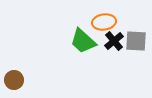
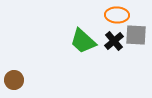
orange ellipse: moved 13 px right, 7 px up; rotated 10 degrees clockwise
gray square: moved 6 px up
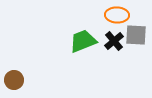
green trapezoid: rotated 116 degrees clockwise
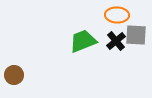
black cross: moved 2 px right
brown circle: moved 5 px up
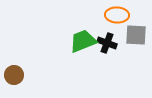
black cross: moved 9 px left, 2 px down; rotated 30 degrees counterclockwise
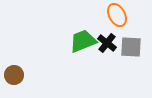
orange ellipse: rotated 60 degrees clockwise
gray square: moved 5 px left, 12 px down
black cross: rotated 18 degrees clockwise
